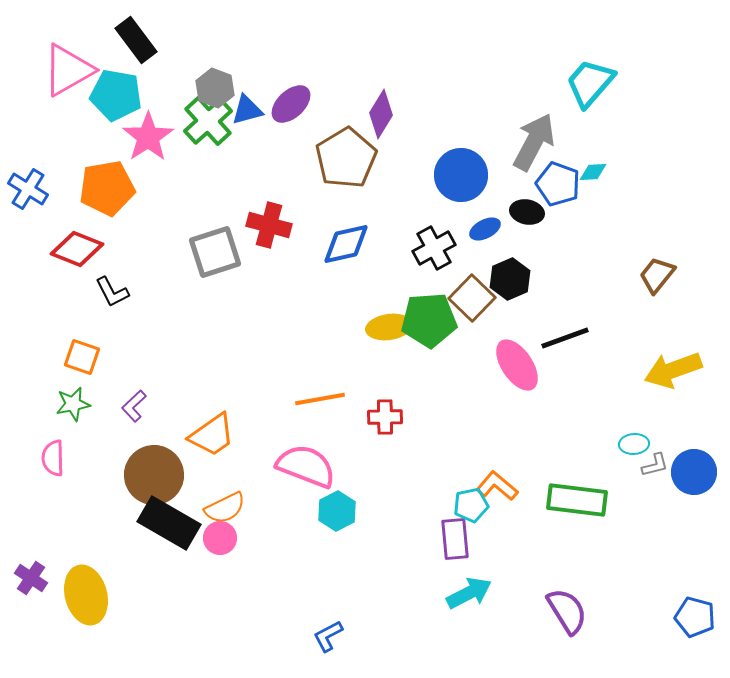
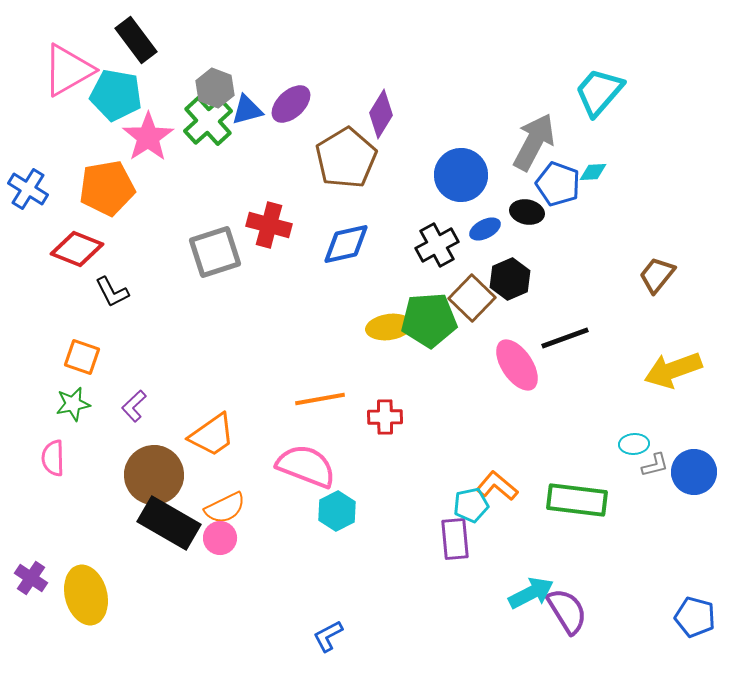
cyan trapezoid at (590, 83): moved 9 px right, 9 px down
black cross at (434, 248): moved 3 px right, 3 px up
cyan arrow at (469, 593): moved 62 px right
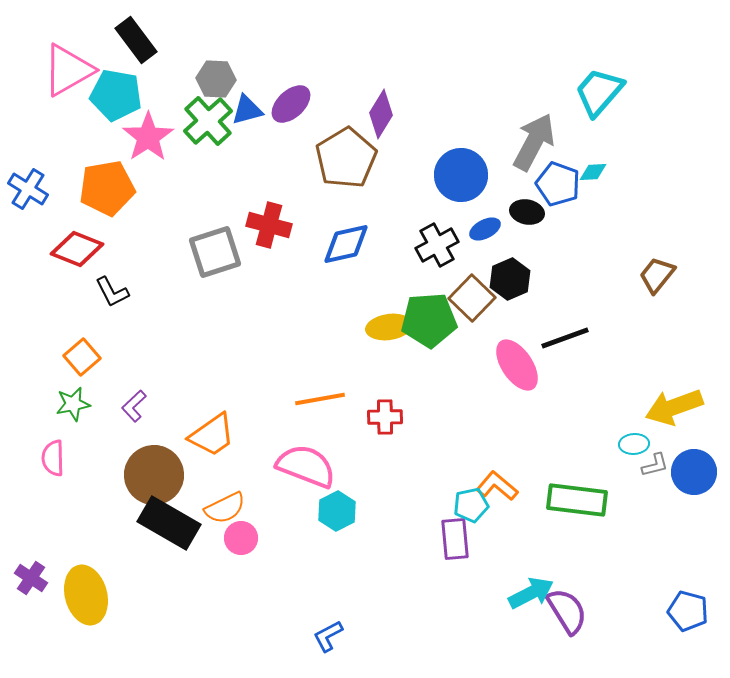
gray hexagon at (215, 88): moved 1 px right, 9 px up; rotated 18 degrees counterclockwise
orange square at (82, 357): rotated 30 degrees clockwise
yellow arrow at (673, 370): moved 1 px right, 37 px down
pink circle at (220, 538): moved 21 px right
blue pentagon at (695, 617): moved 7 px left, 6 px up
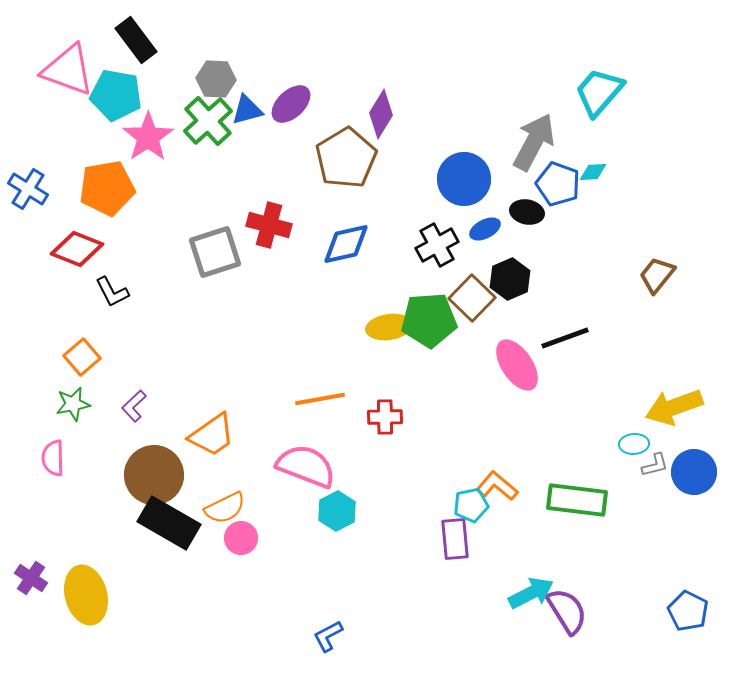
pink triangle at (68, 70): rotated 50 degrees clockwise
blue circle at (461, 175): moved 3 px right, 4 px down
blue pentagon at (688, 611): rotated 12 degrees clockwise
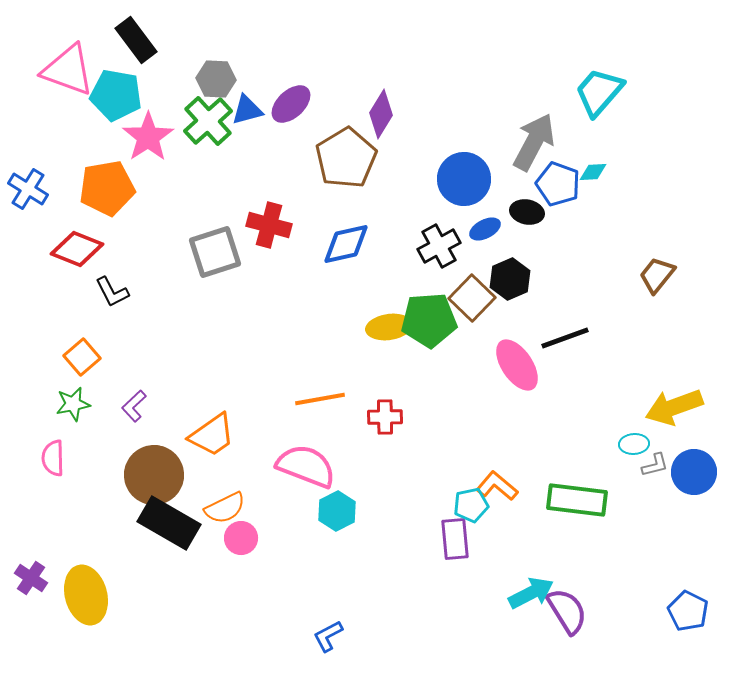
black cross at (437, 245): moved 2 px right, 1 px down
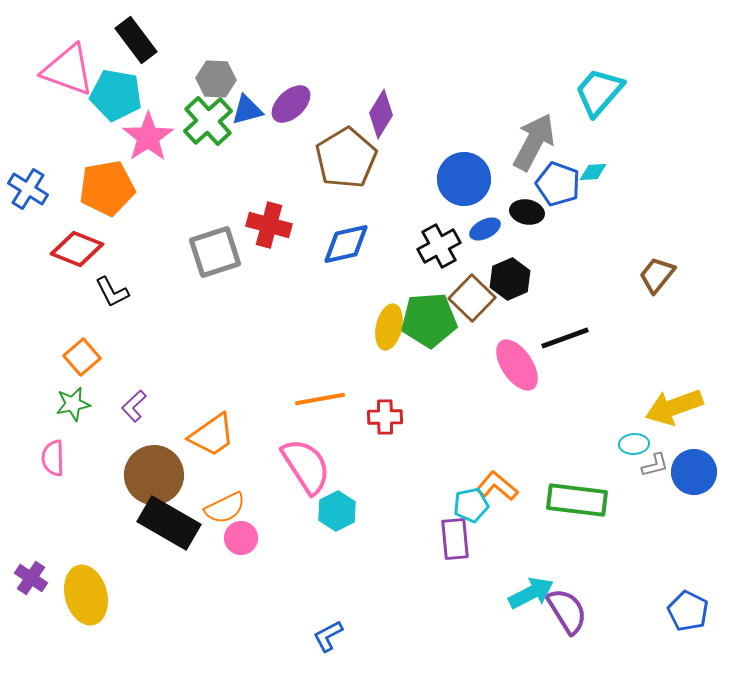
yellow ellipse at (389, 327): rotated 69 degrees counterclockwise
pink semicircle at (306, 466): rotated 36 degrees clockwise
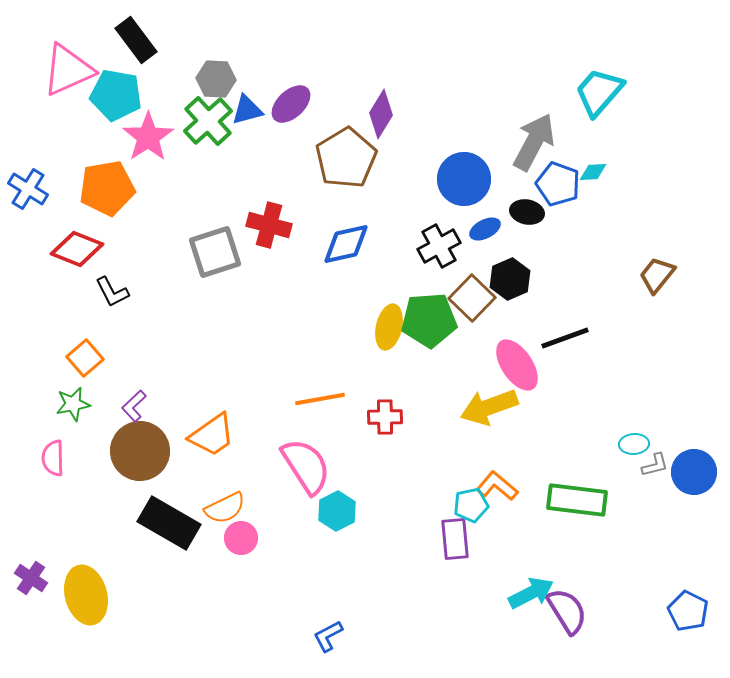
pink triangle at (68, 70): rotated 44 degrees counterclockwise
orange square at (82, 357): moved 3 px right, 1 px down
yellow arrow at (674, 407): moved 185 px left
brown circle at (154, 475): moved 14 px left, 24 px up
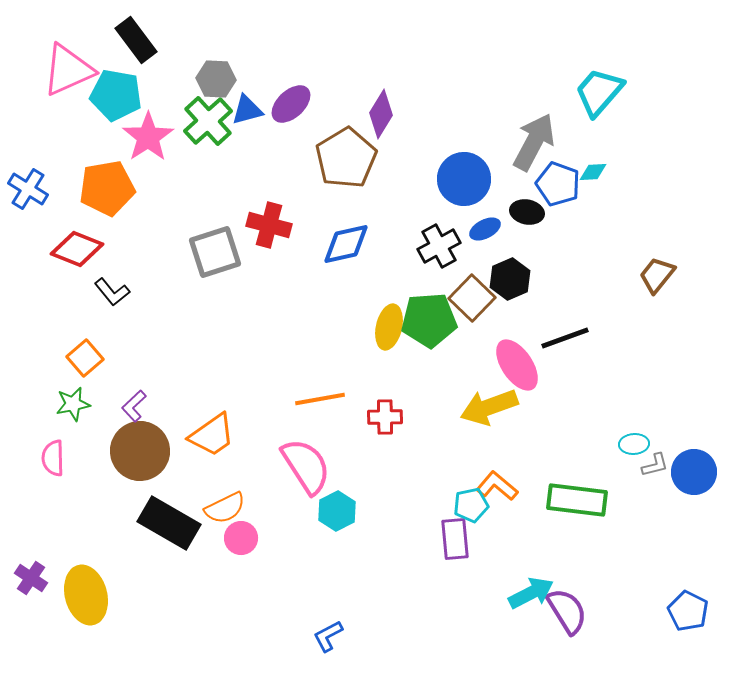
black L-shape at (112, 292): rotated 12 degrees counterclockwise
